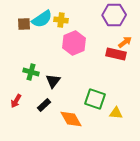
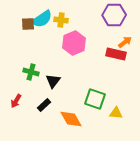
brown square: moved 4 px right
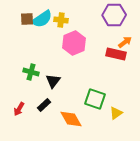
brown square: moved 1 px left, 5 px up
red arrow: moved 3 px right, 8 px down
yellow triangle: rotated 40 degrees counterclockwise
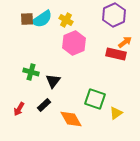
purple hexagon: rotated 25 degrees counterclockwise
yellow cross: moved 5 px right; rotated 24 degrees clockwise
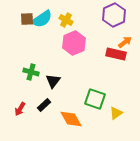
red arrow: moved 1 px right
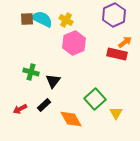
cyan semicircle: rotated 120 degrees counterclockwise
red rectangle: moved 1 px right
green square: rotated 30 degrees clockwise
red arrow: rotated 32 degrees clockwise
yellow triangle: rotated 24 degrees counterclockwise
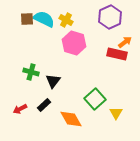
purple hexagon: moved 4 px left, 2 px down
cyan semicircle: moved 2 px right
pink hexagon: rotated 20 degrees counterclockwise
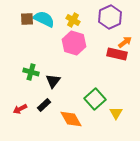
yellow cross: moved 7 px right
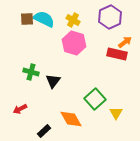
black rectangle: moved 26 px down
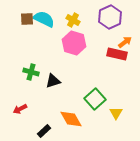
black triangle: rotated 35 degrees clockwise
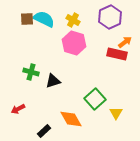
red arrow: moved 2 px left
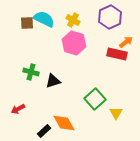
brown square: moved 4 px down
orange arrow: moved 1 px right
orange diamond: moved 7 px left, 4 px down
